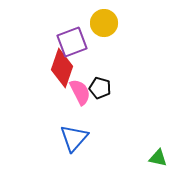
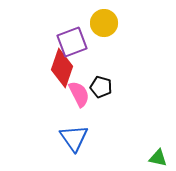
black pentagon: moved 1 px right, 1 px up
pink semicircle: moved 1 px left, 2 px down
blue triangle: rotated 16 degrees counterclockwise
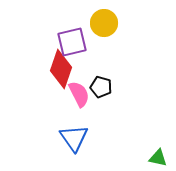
purple square: rotated 8 degrees clockwise
red diamond: moved 1 px left, 1 px down
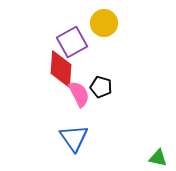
purple square: rotated 16 degrees counterclockwise
red diamond: rotated 15 degrees counterclockwise
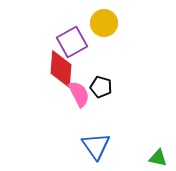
blue triangle: moved 22 px right, 8 px down
